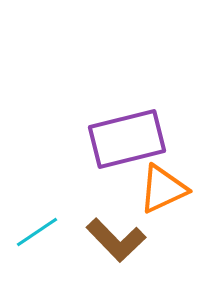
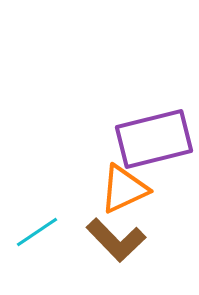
purple rectangle: moved 27 px right
orange triangle: moved 39 px left
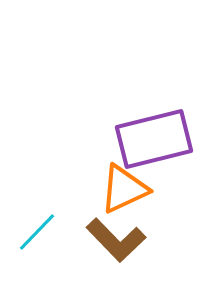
cyan line: rotated 12 degrees counterclockwise
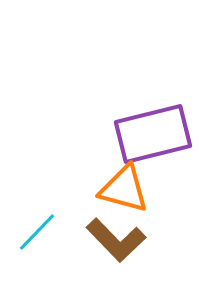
purple rectangle: moved 1 px left, 5 px up
orange triangle: rotated 40 degrees clockwise
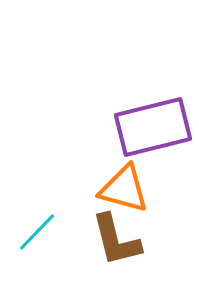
purple rectangle: moved 7 px up
brown L-shape: rotated 30 degrees clockwise
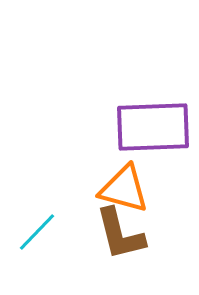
purple rectangle: rotated 12 degrees clockwise
brown L-shape: moved 4 px right, 6 px up
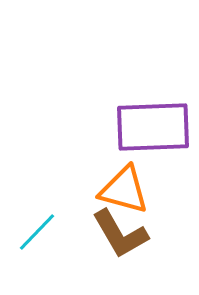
orange triangle: moved 1 px down
brown L-shape: rotated 16 degrees counterclockwise
